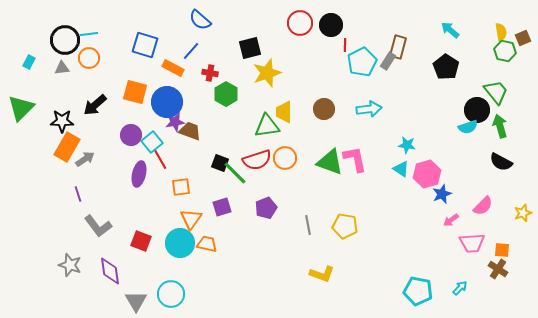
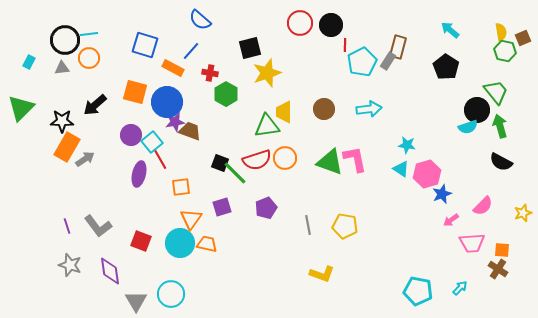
purple line at (78, 194): moved 11 px left, 32 px down
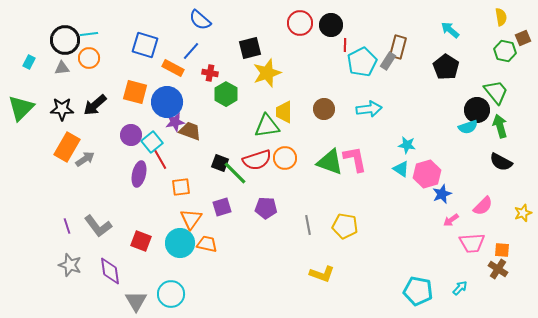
yellow semicircle at (501, 32): moved 15 px up
black star at (62, 121): moved 12 px up
purple pentagon at (266, 208): rotated 25 degrees clockwise
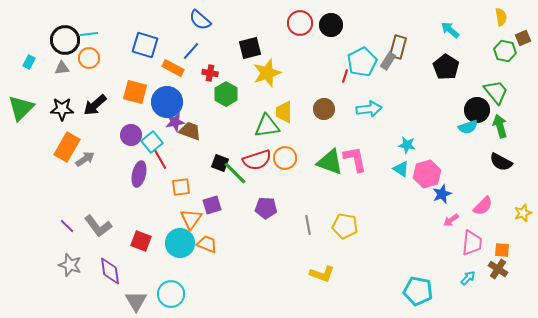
red line at (345, 45): moved 31 px down; rotated 16 degrees clockwise
purple square at (222, 207): moved 10 px left, 2 px up
purple line at (67, 226): rotated 28 degrees counterclockwise
pink trapezoid at (472, 243): rotated 80 degrees counterclockwise
orange trapezoid at (207, 244): rotated 10 degrees clockwise
cyan arrow at (460, 288): moved 8 px right, 10 px up
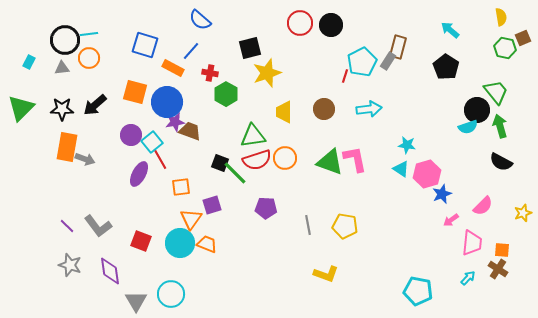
green hexagon at (505, 51): moved 3 px up
green triangle at (267, 126): moved 14 px left, 10 px down
orange rectangle at (67, 147): rotated 20 degrees counterclockwise
gray arrow at (85, 159): rotated 54 degrees clockwise
purple ellipse at (139, 174): rotated 15 degrees clockwise
yellow L-shape at (322, 274): moved 4 px right
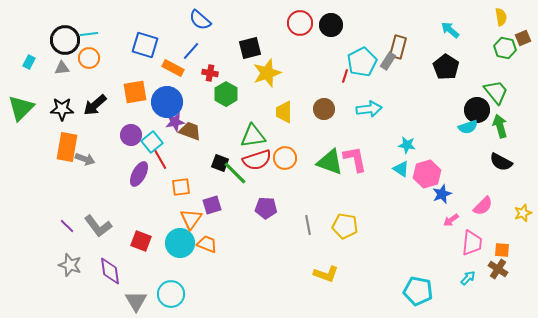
orange square at (135, 92): rotated 25 degrees counterclockwise
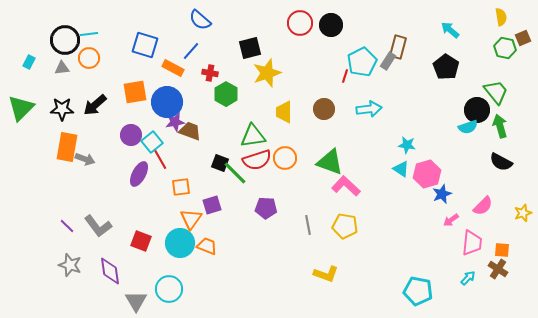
pink L-shape at (355, 159): moved 9 px left, 27 px down; rotated 36 degrees counterclockwise
orange trapezoid at (207, 244): moved 2 px down
cyan circle at (171, 294): moved 2 px left, 5 px up
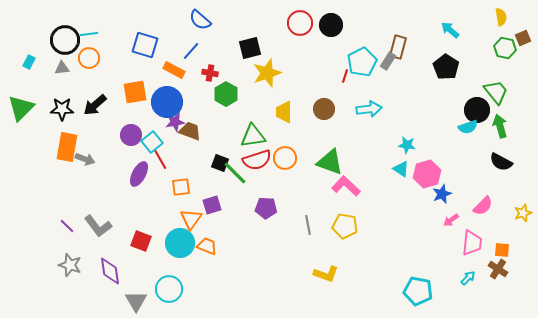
orange rectangle at (173, 68): moved 1 px right, 2 px down
